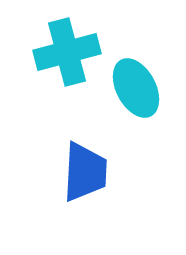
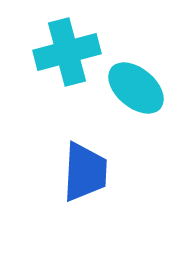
cyan ellipse: rotated 22 degrees counterclockwise
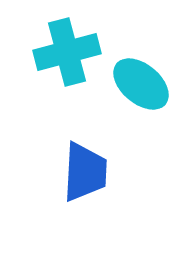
cyan ellipse: moved 5 px right, 4 px up
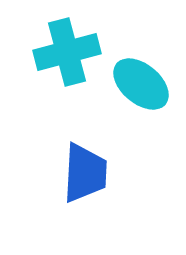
blue trapezoid: moved 1 px down
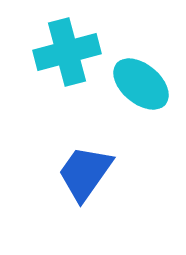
blue trapezoid: rotated 148 degrees counterclockwise
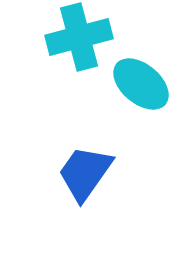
cyan cross: moved 12 px right, 15 px up
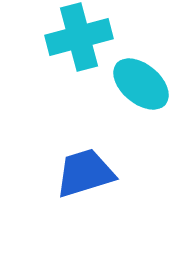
blue trapezoid: rotated 38 degrees clockwise
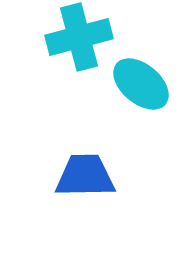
blue trapezoid: moved 3 px down; rotated 16 degrees clockwise
